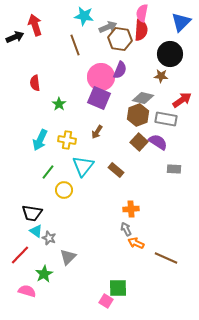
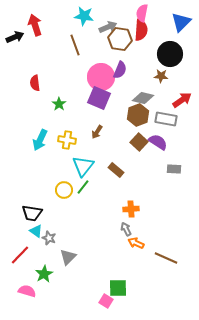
green line at (48, 172): moved 35 px right, 15 px down
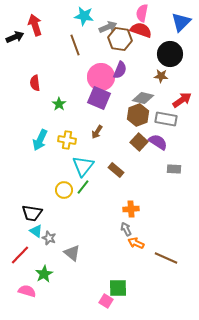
red semicircle at (141, 30): rotated 75 degrees counterclockwise
gray triangle at (68, 257): moved 4 px right, 4 px up; rotated 36 degrees counterclockwise
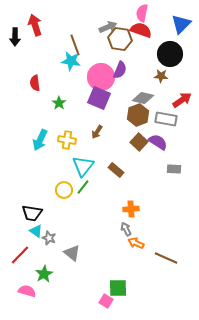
cyan star at (84, 16): moved 13 px left, 45 px down
blue triangle at (181, 22): moved 2 px down
black arrow at (15, 37): rotated 114 degrees clockwise
green star at (59, 104): moved 1 px up
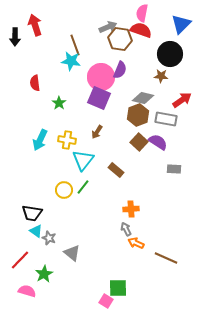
cyan triangle at (83, 166): moved 6 px up
red line at (20, 255): moved 5 px down
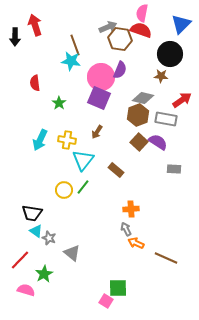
pink semicircle at (27, 291): moved 1 px left, 1 px up
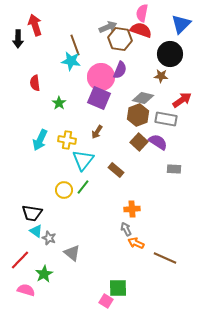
black arrow at (15, 37): moved 3 px right, 2 px down
orange cross at (131, 209): moved 1 px right
brown line at (166, 258): moved 1 px left
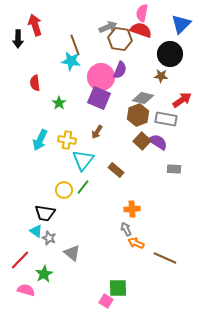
brown square at (139, 142): moved 3 px right, 1 px up
black trapezoid at (32, 213): moved 13 px right
